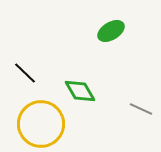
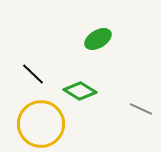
green ellipse: moved 13 px left, 8 px down
black line: moved 8 px right, 1 px down
green diamond: rotated 28 degrees counterclockwise
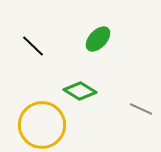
green ellipse: rotated 16 degrees counterclockwise
black line: moved 28 px up
yellow circle: moved 1 px right, 1 px down
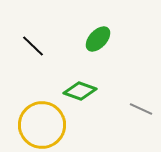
green diamond: rotated 12 degrees counterclockwise
